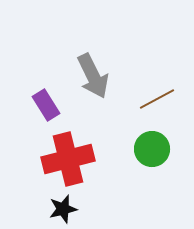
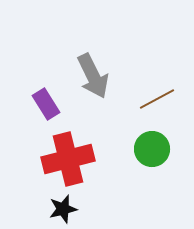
purple rectangle: moved 1 px up
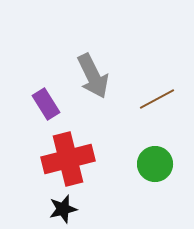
green circle: moved 3 px right, 15 px down
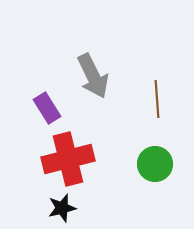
brown line: rotated 66 degrees counterclockwise
purple rectangle: moved 1 px right, 4 px down
black star: moved 1 px left, 1 px up
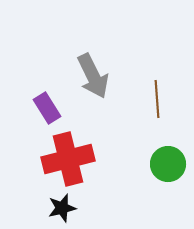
green circle: moved 13 px right
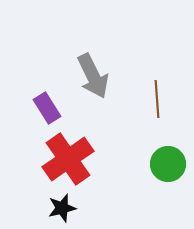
red cross: rotated 21 degrees counterclockwise
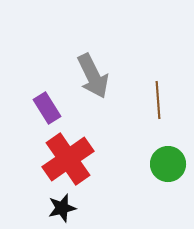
brown line: moved 1 px right, 1 px down
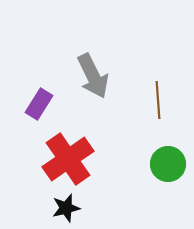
purple rectangle: moved 8 px left, 4 px up; rotated 64 degrees clockwise
black star: moved 4 px right
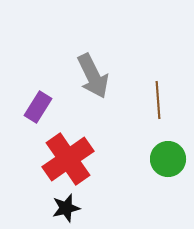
purple rectangle: moved 1 px left, 3 px down
green circle: moved 5 px up
